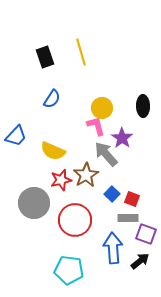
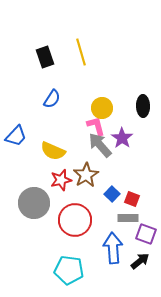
gray arrow: moved 6 px left, 9 px up
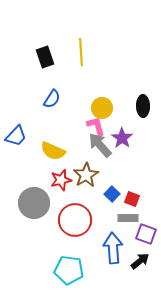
yellow line: rotated 12 degrees clockwise
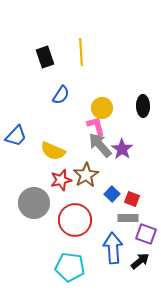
blue semicircle: moved 9 px right, 4 px up
purple star: moved 11 px down
cyan pentagon: moved 1 px right, 3 px up
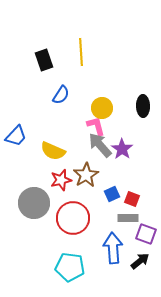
black rectangle: moved 1 px left, 3 px down
blue square: rotated 21 degrees clockwise
red circle: moved 2 px left, 2 px up
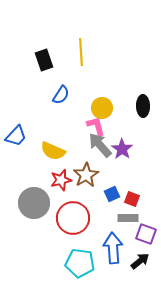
cyan pentagon: moved 10 px right, 4 px up
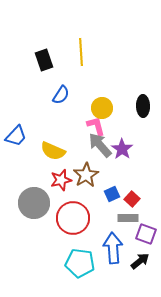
red square: rotated 21 degrees clockwise
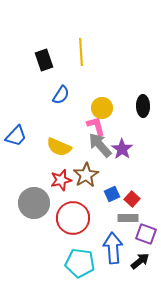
yellow semicircle: moved 6 px right, 4 px up
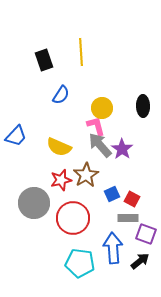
red square: rotated 14 degrees counterclockwise
